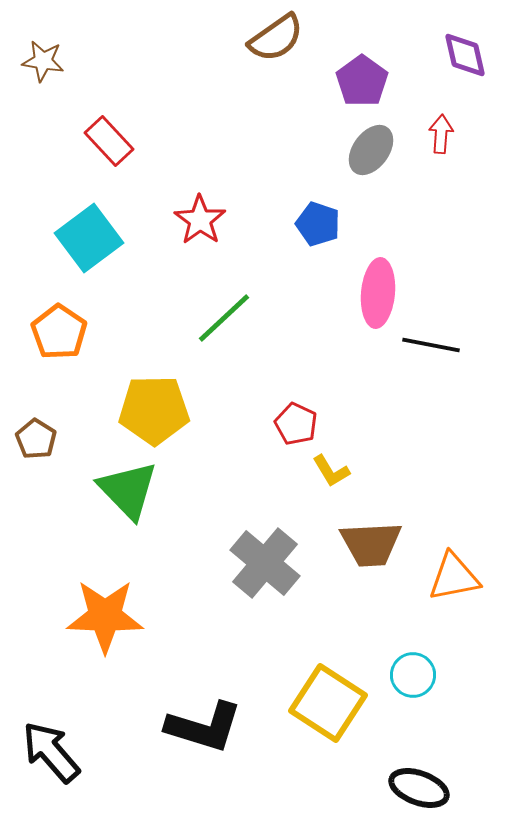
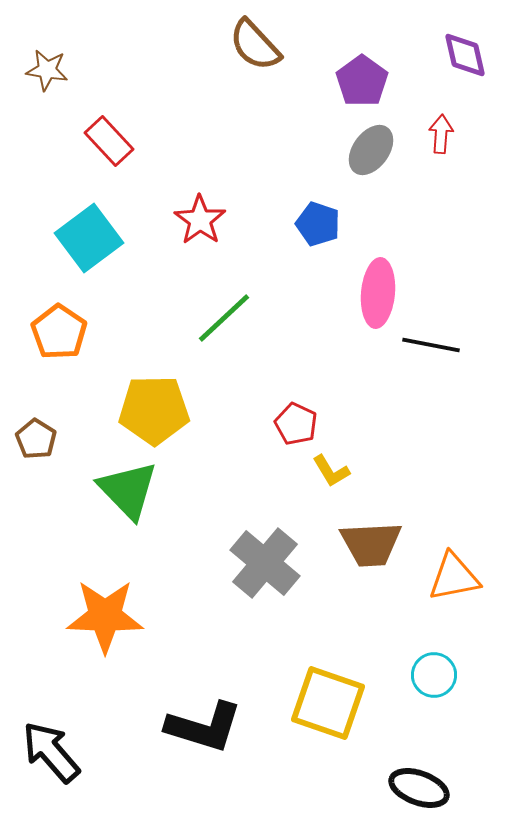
brown semicircle: moved 21 px left, 7 px down; rotated 82 degrees clockwise
brown star: moved 4 px right, 9 px down
cyan circle: moved 21 px right
yellow square: rotated 14 degrees counterclockwise
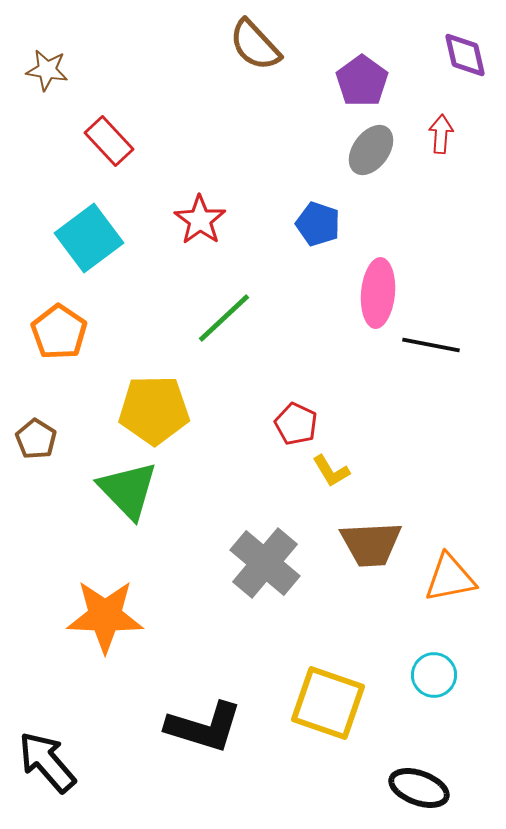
orange triangle: moved 4 px left, 1 px down
black arrow: moved 4 px left, 10 px down
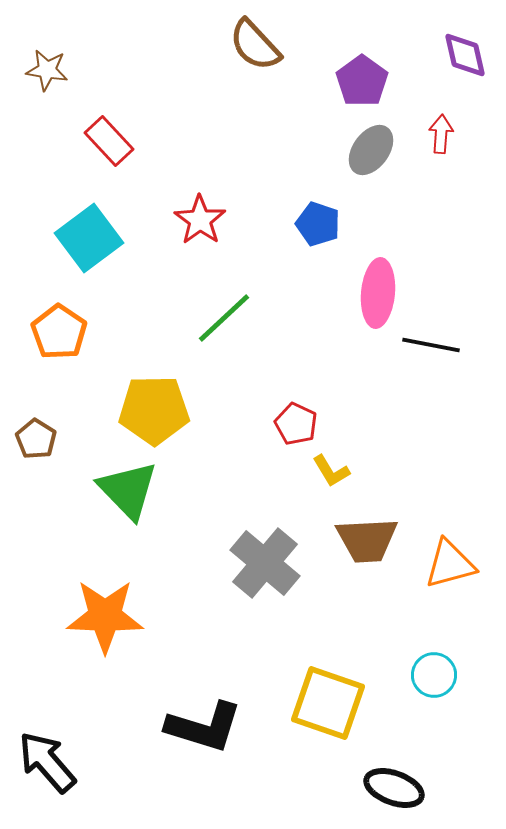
brown trapezoid: moved 4 px left, 4 px up
orange triangle: moved 14 px up; rotated 4 degrees counterclockwise
black ellipse: moved 25 px left
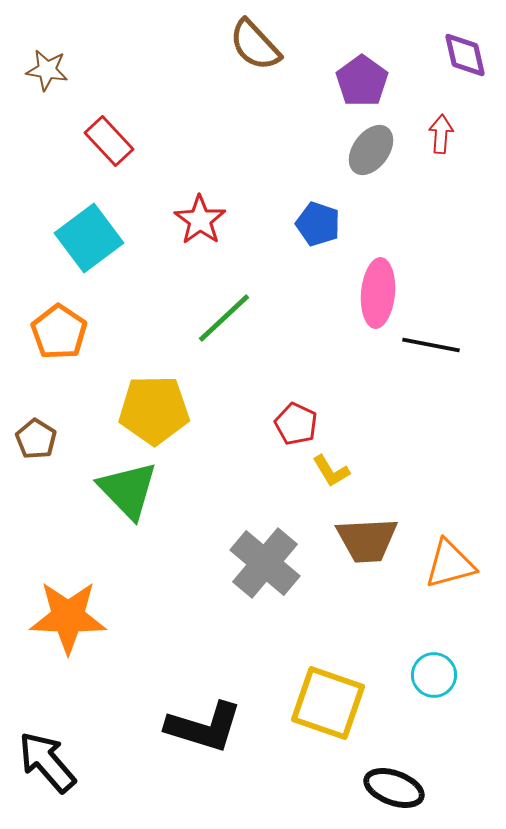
orange star: moved 37 px left, 1 px down
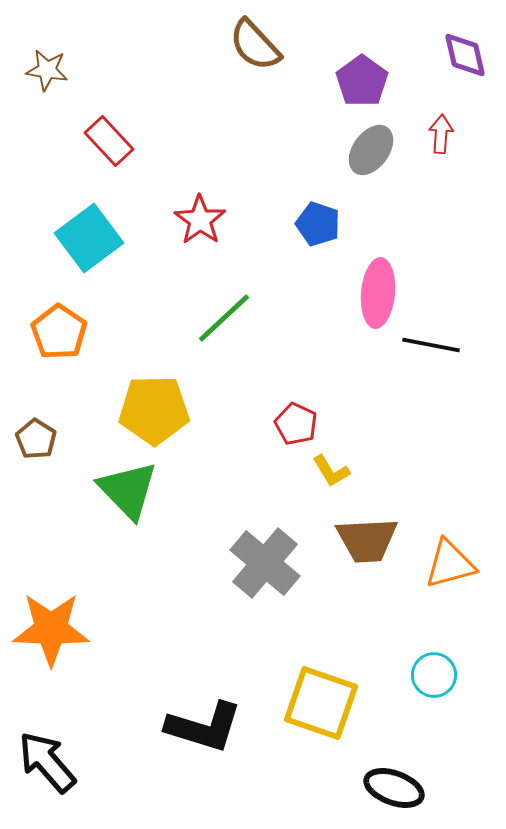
orange star: moved 17 px left, 12 px down
yellow square: moved 7 px left
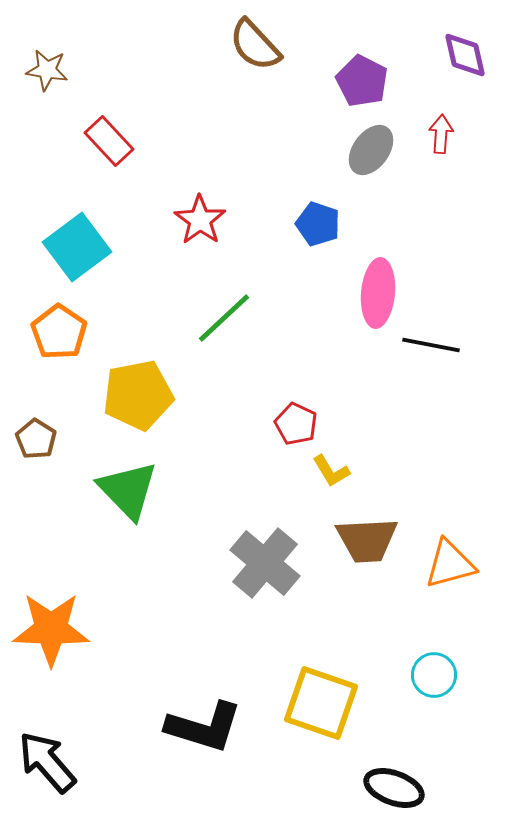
purple pentagon: rotated 9 degrees counterclockwise
cyan square: moved 12 px left, 9 px down
yellow pentagon: moved 16 px left, 15 px up; rotated 10 degrees counterclockwise
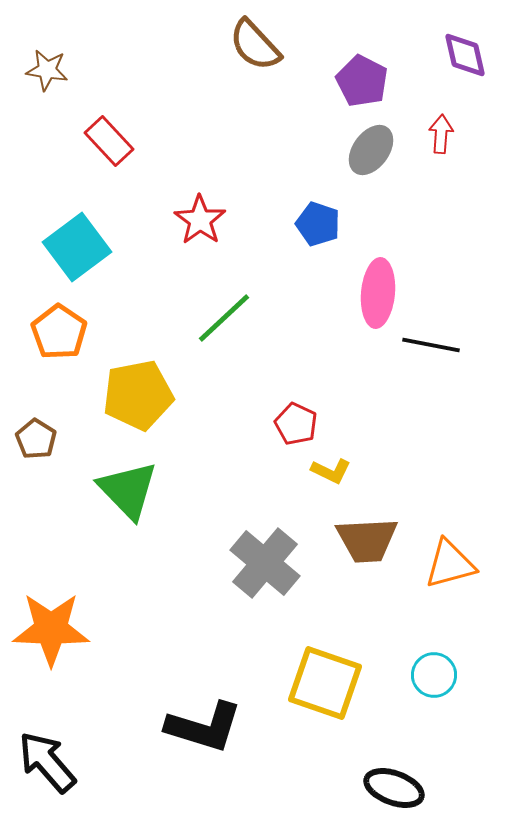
yellow L-shape: rotated 33 degrees counterclockwise
yellow square: moved 4 px right, 20 px up
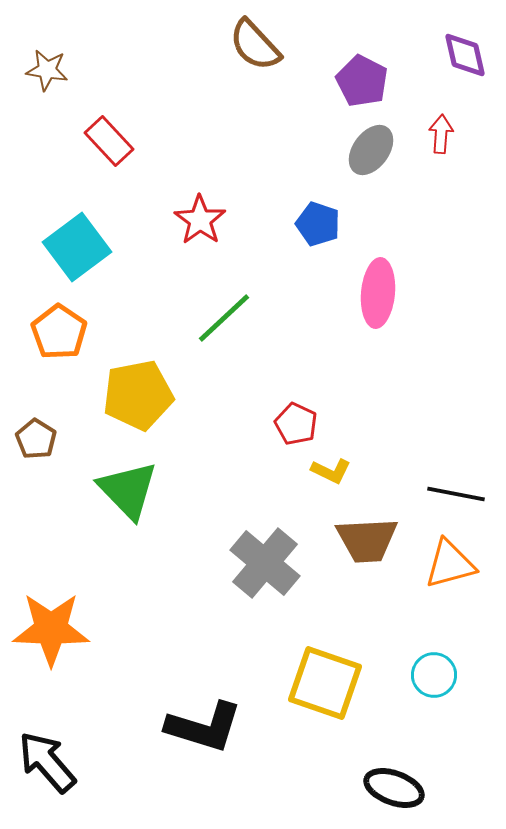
black line: moved 25 px right, 149 px down
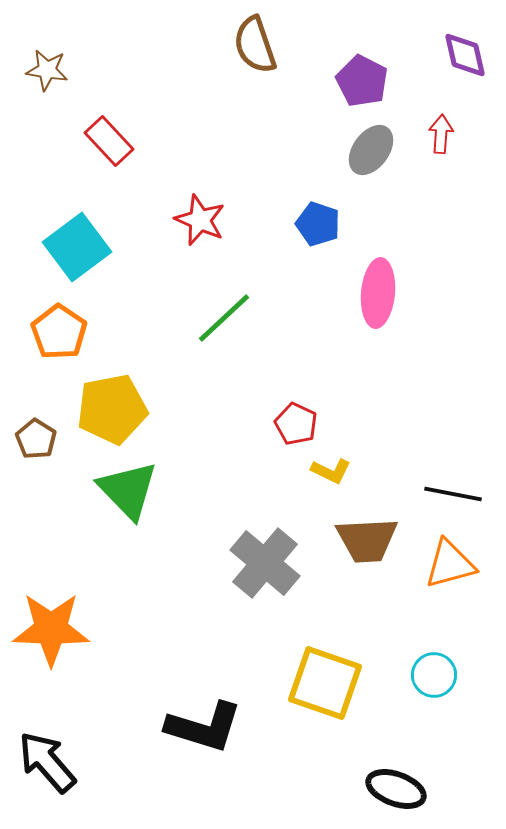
brown semicircle: rotated 24 degrees clockwise
red star: rotated 12 degrees counterclockwise
yellow pentagon: moved 26 px left, 14 px down
black line: moved 3 px left
black ellipse: moved 2 px right, 1 px down
